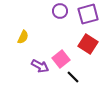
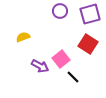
purple square: moved 2 px right
yellow semicircle: rotated 136 degrees counterclockwise
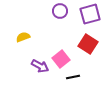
black line: rotated 56 degrees counterclockwise
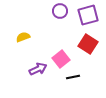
purple square: moved 2 px left, 1 px down
purple arrow: moved 2 px left, 3 px down; rotated 54 degrees counterclockwise
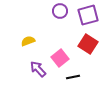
yellow semicircle: moved 5 px right, 4 px down
pink square: moved 1 px left, 1 px up
purple arrow: rotated 108 degrees counterclockwise
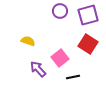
yellow semicircle: rotated 40 degrees clockwise
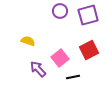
red square: moved 1 px right, 6 px down; rotated 30 degrees clockwise
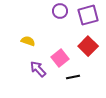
red square: moved 1 px left, 4 px up; rotated 18 degrees counterclockwise
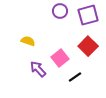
black line: moved 2 px right; rotated 24 degrees counterclockwise
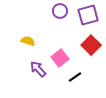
red square: moved 3 px right, 1 px up
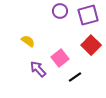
yellow semicircle: rotated 16 degrees clockwise
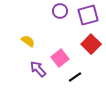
red square: moved 1 px up
